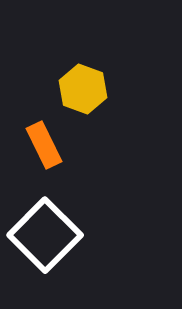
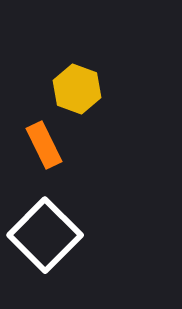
yellow hexagon: moved 6 px left
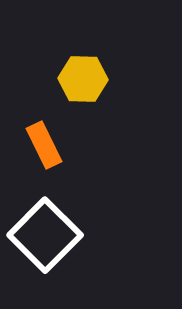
yellow hexagon: moved 6 px right, 10 px up; rotated 18 degrees counterclockwise
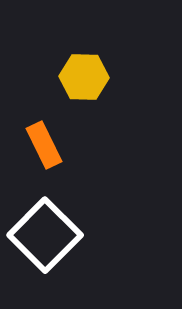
yellow hexagon: moved 1 px right, 2 px up
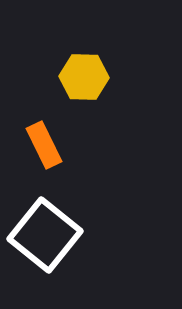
white square: rotated 6 degrees counterclockwise
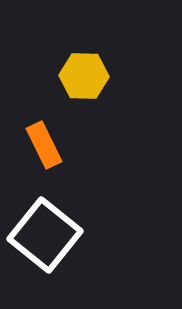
yellow hexagon: moved 1 px up
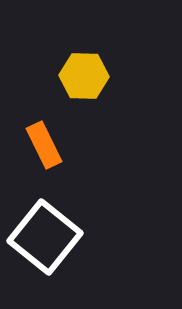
white square: moved 2 px down
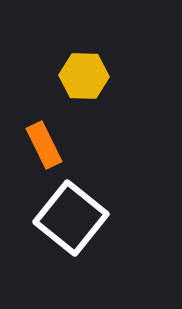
white square: moved 26 px right, 19 px up
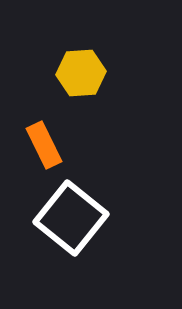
yellow hexagon: moved 3 px left, 3 px up; rotated 6 degrees counterclockwise
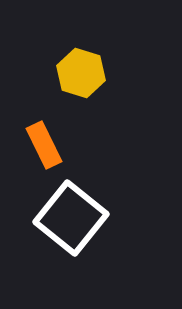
yellow hexagon: rotated 21 degrees clockwise
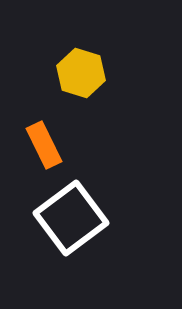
white square: rotated 14 degrees clockwise
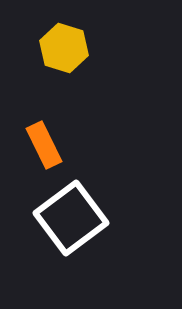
yellow hexagon: moved 17 px left, 25 px up
